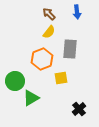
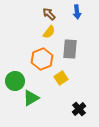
yellow square: rotated 24 degrees counterclockwise
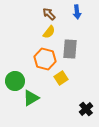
orange hexagon: moved 3 px right; rotated 25 degrees counterclockwise
black cross: moved 7 px right
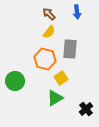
green triangle: moved 24 px right
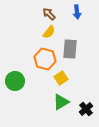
green triangle: moved 6 px right, 4 px down
